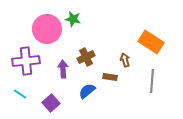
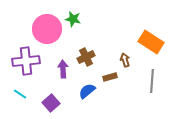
brown rectangle: rotated 24 degrees counterclockwise
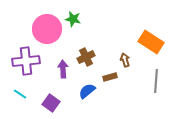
gray line: moved 4 px right
purple square: rotated 12 degrees counterclockwise
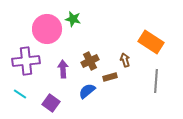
brown cross: moved 4 px right, 4 px down
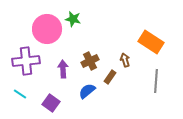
brown rectangle: rotated 40 degrees counterclockwise
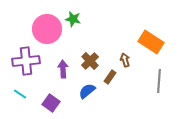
brown cross: rotated 18 degrees counterclockwise
gray line: moved 3 px right
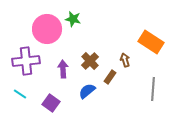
gray line: moved 6 px left, 8 px down
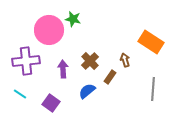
pink circle: moved 2 px right, 1 px down
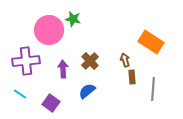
brown rectangle: moved 22 px right; rotated 40 degrees counterclockwise
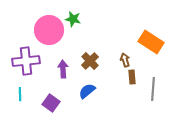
cyan line: rotated 56 degrees clockwise
